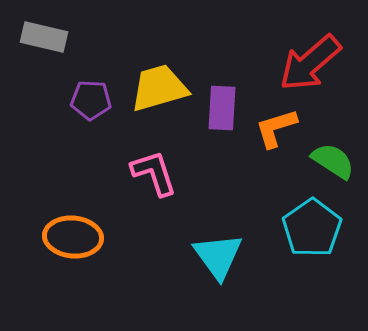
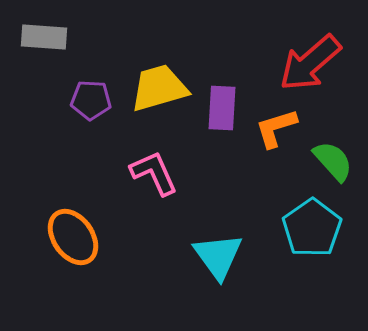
gray rectangle: rotated 9 degrees counterclockwise
green semicircle: rotated 15 degrees clockwise
pink L-shape: rotated 6 degrees counterclockwise
orange ellipse: rotated 50 degrees clockwise
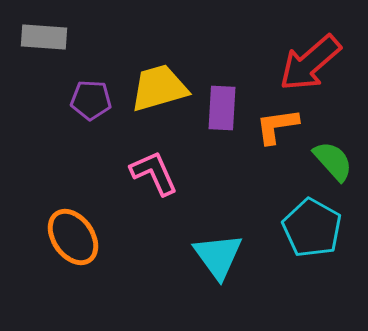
orange L-shape: moved 1 px right, 2 px up; rotated 9 degrees clockwise
cyan pentagon: rotated 8 degrees counterclockwise
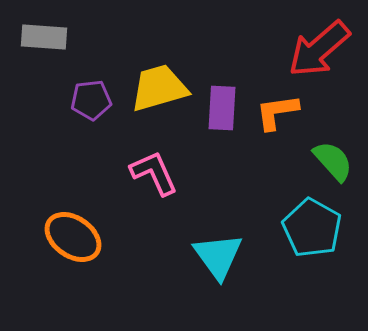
red arrow: moved 9 px right, 14 px up
purple pentagon: rotated 9 degrees counterclockwise
orange L-shape: moved 14 px up
orange ellipse: rotated 20 degrees counterclockwise
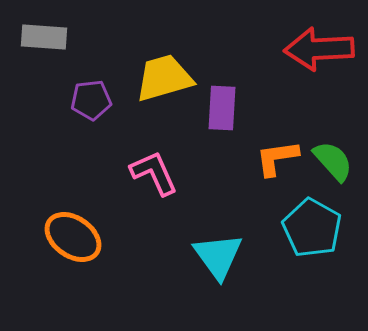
red arrow: rotated 38 degrees clockwise
yellow trapezoid: moved 5 px right, 10 px up
orange L-shape: moved 46 px down
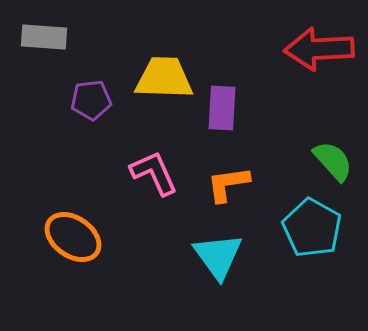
yellow trapezoid: rotated 18 degrees clockwise
orange L-shape: moved 49 px left, 26 px down
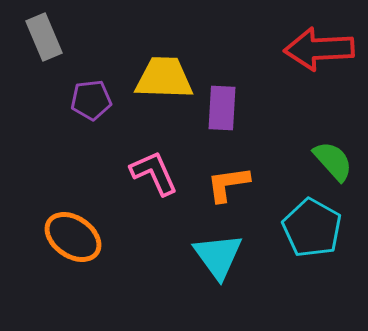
gray rectangle: rotated 63 degrees clockwise
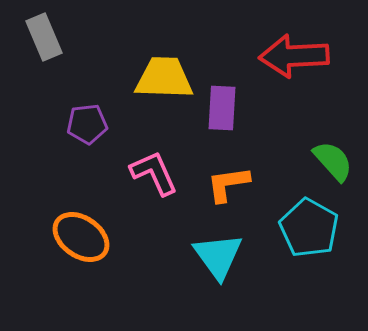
red arrow: moved 25 px left, 7 px down
purple pentagon: moved 4 px left, 24 px down
cyan pentagon: moved 3 px left
orange ellipse: moved 8 px right
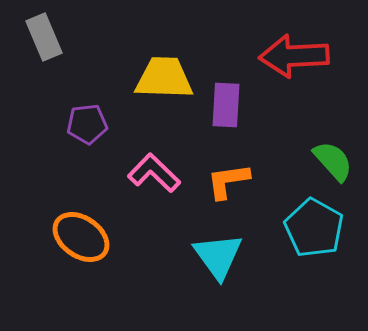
purple rectangle: moved 4 px right, 3 px up
pink L-shape: rotated 22 degrees counterclockwise
orange L-shape: moved 3 px up
cyan pentagon: moved 5 px right
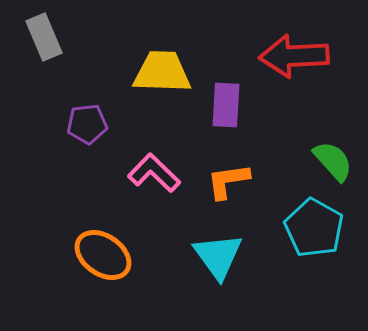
yellow trapezoid: moved 2 px left, 6 px up
orange ellipse: moved 22 px right, 18 px down
